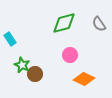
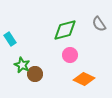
green diamond: moved 1 px right, 7 px down
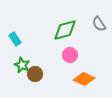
cyan rectangle: moved 5 px right
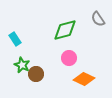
gray semicircle: moved 1 px left, 5 px up
pink circle: moved 1 px left, 3 px down
brown circle: moved 1 px right
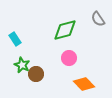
orange diamond: moved 5 px down; rotated 20 degrees clockwise
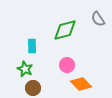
cyan rectangle: moved 17 px right, 7 px down; rotated 32 degrees clockwise
pink circle: moved 2 px left, 7 px down
green star: moved 3 px right, 4 px down
brown circle: moved 3 px left, 14 px down
orange diamond: moved 3 px left
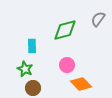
gray semicircle: rotated 70 degrees clockwise
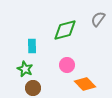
orange diamond: moved 4 px right
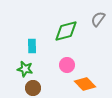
green diamond: moved 1 px right, 1 px down
green star: rotated 14 degrees counterclockwise
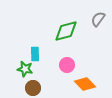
cyan rectangle: moved 3 px right, 8 px down
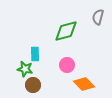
gray semicircle: moved 2 px up; rotated 21 degrees counterclockwise
orange diamond: moved 1 px left
brown circle: moved 3 px up
